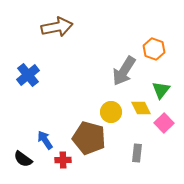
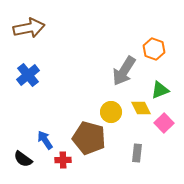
brown arrow: moved 28 px left, 1 px down
green triangle: moved 1 px left; rotated 30 degrees clockwise
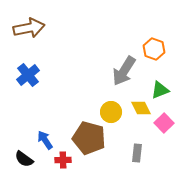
black semicircle: moved 1 px right
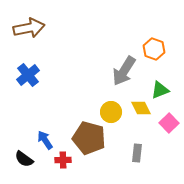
pink square: moved 5 px right
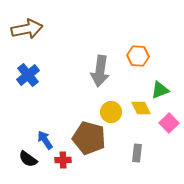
brown arrow: moved 2 px left, 1 px down
orange hexagon: moved 16 px left, 7 px down; rotated 15 degrees counterclockwise
gray arrow: moved 24 px left; rotated 24 degrees counterclockwise
black semicircle: moved 4 px right
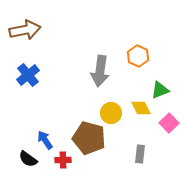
brown arrow: moved 2 px left, 1 px down
orange hexagon: rotated 20 degrees clockwise
yellow circle: moved 1 px down
gray rectangle: moved 3 px right, 1 px down
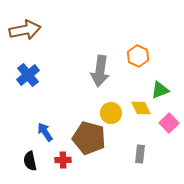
blue arrow: moved 8 px up
black semicircle: moved 2 px right, 2 px down; rotated 42 degrees clockwise
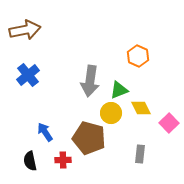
gray arrow: moved 10 px left, 10 px down
green triangle: moved 41 px left
